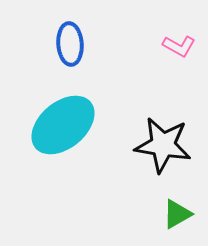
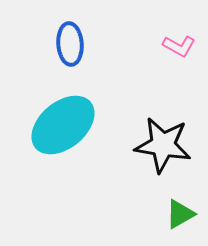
green triangle: moved 3 px right
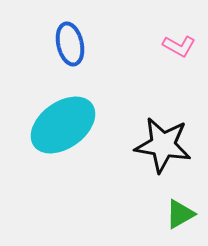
blue ellipse: rotated 9 degrees counterclockwise
cyan ellipse: rotated 4 degrees clockwise
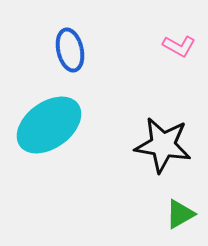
blue ellipse: moved 6 px down
cyan ellipse: moved 14 px left
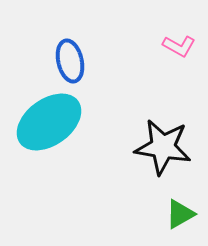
blue ellipse: moved 11 px down
cyan ellipse: moved 3 px up
black star: moved 2 px down
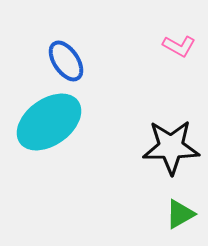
blue ellipse: moved 4 px left; rotated 21 degrees counterclockwise
black star: moved 8 px right; rotated 10 degrees counterclockwise
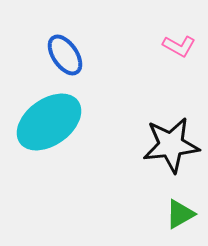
blue ellipse: moved 1 px left, 6 px up
black star: moved 2 px up; rotated 6 degrees counterclockwise
